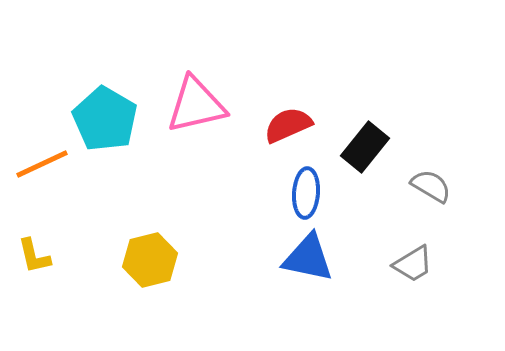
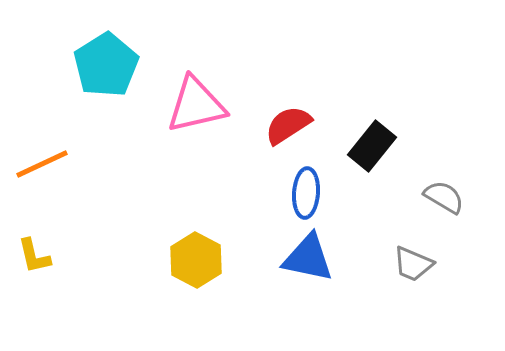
cyan pentagon: moved 1 px right, 54 px up; rotated 10 degrees clockwise
red semicircle: rotated 9 degrees counterclockwise
black rectangle: moved 7 px right, 1 px up
gray semicircle: moved 13 px right, 11 px down
yellow hexagon: moved 46 px right; rotated 18 degrees counterclockwise
gray trapezoid: rotated 54 degrees clockwise
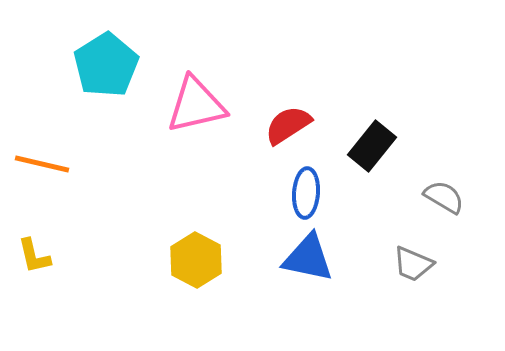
orange line: rotated 38 degrees clockwise
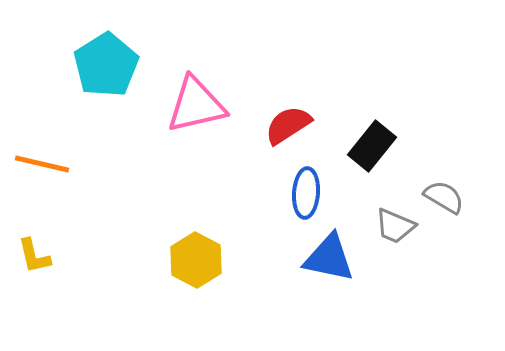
blue triangle: moved 21 px right
gray trapezoid: moved 18 px left, 38 px up
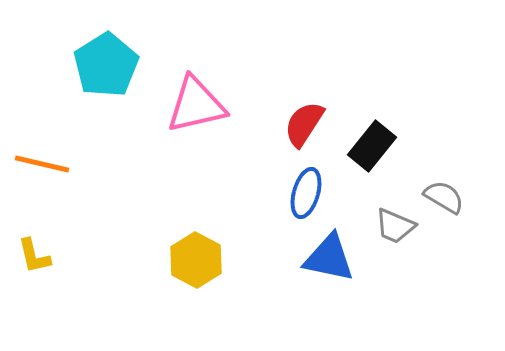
red semicircle: moved 16 px right, 1 px up; rotated 24 degrees counterclockwise
blue ellipse: rotated 12 degrees clockwise
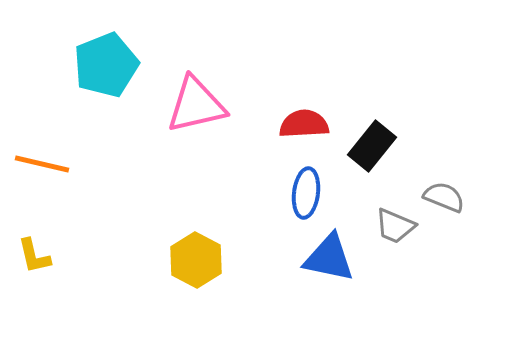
cyan pentagon: rotated 10 degrees clockwise
red semicircle: rotated 54 degrees clockwise
blue ellipse: rotated 9 degrees counterclockwise
gray semicircle: rotated 9 degrees counterclockwise
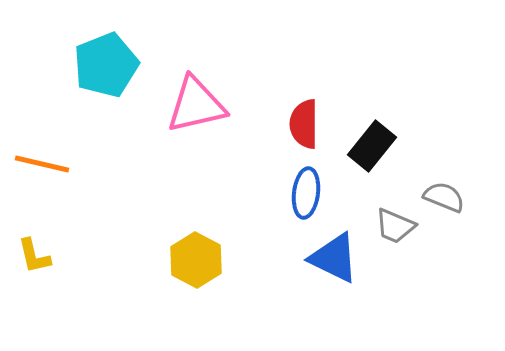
red semicircle: rotated 87 degrees counterclockwise
blue triangle: moved 5 px right; rotated 14 degrees clockwise
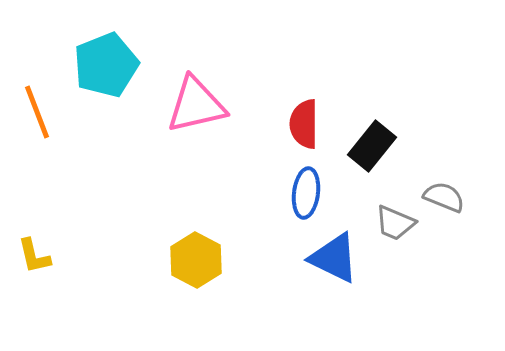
orange line: moved 5 px left, 52 px up; rotated 56 degrees clockwise
gray trapezoid: moved 3 px up
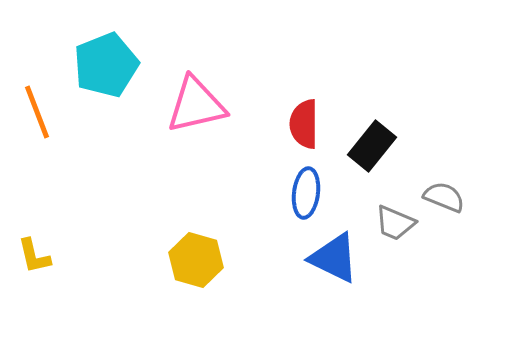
yellow hexagon: rotated 12 degrees counterclockwise
